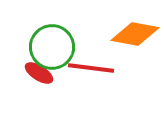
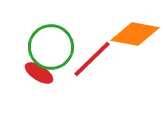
green circle: moved 1 px left
red line: moved 1 px right, 9 px up; rotated 51 degrees counterclockwise
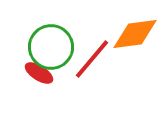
orange diamond: rotated 18 degrees counterclockwise
red line: rotated 6 degrees counterclockwise
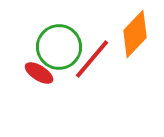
orange diamond: rotated 39 degrees counterclockwise
green circle: moved 8 px right
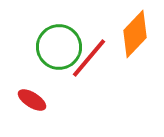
red line: moved 3 px left, 1 px up
red ellipse: moved 7 px left, 27 px down
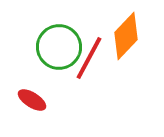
orange diamond: moved 9 px left, 2 px down
red line: rotated 12 degrees counterclockwise
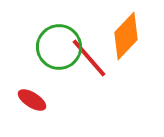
red line: rotated 69 degrees counterclockwise
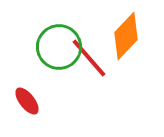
red ellipse: moved 5 px left, 1 px down; rotated 20 degrees clockwise
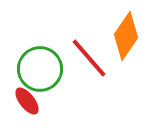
orange diamond: rotated 9 degrees counterclockwise
green circle: moved 19 px left, 22 px down
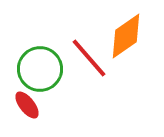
orange diamond: rotated 21 degrees clockwise
red ellipse: moved 4 px down
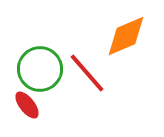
orange diamond: rotated 12 degrees clockwise
red line: moved 2 px left, 15 px down
